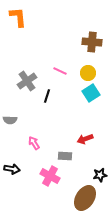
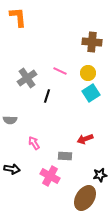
gray cross: moved 3 px up
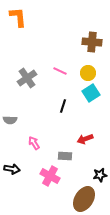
black line: moved 16 px right, 10 px down
brown ellipse: moved 1 px left, 1 px down
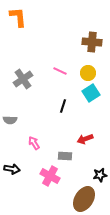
gray cross: moved 4 px left, 1 px down
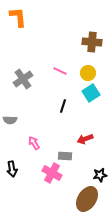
black arrow: rotated 70 degrees clockwise
pink cross: moved 2 px right, 3 px up
brown ellipse: moved 3 px right
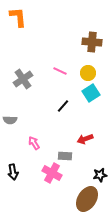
black line: rotated 24 degrees clockwise
black arrow: moved 1 px right, 3 px down
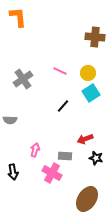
brown cross: moved 3 px right, 5 px up
pink arrow: moved 1 px right, 7 px down; rotated 48 degrees clockwise
black star: moved 4 px left, 17 px up; rotated 24 degrees clockwise
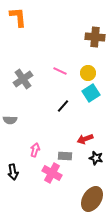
brown ellipse: moved 5 px right
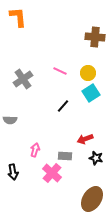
pink cross: rotated 12 degrees clockwise
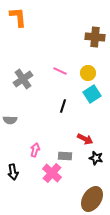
cyan square: moved 1 px right, 1 px down
black line: rotated 24 degrees counterclockwise
red arrow: rotated 133 degrees counterclockwise
